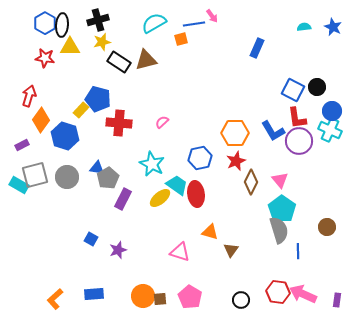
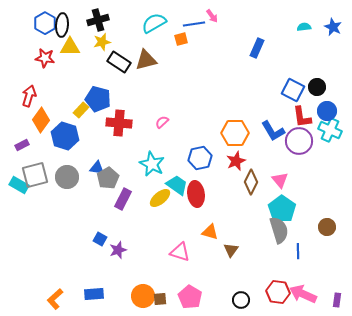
blue circle at (332, 111): moved 5 px left
red L-shape at (297, 118): moved 5 px right, 1 px up
blue square at (91, 239): moved 9 px right
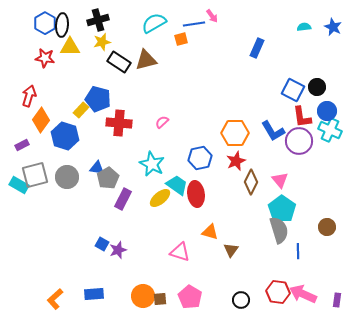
blue square at (100, 239): moved 2 px right, 5 px down
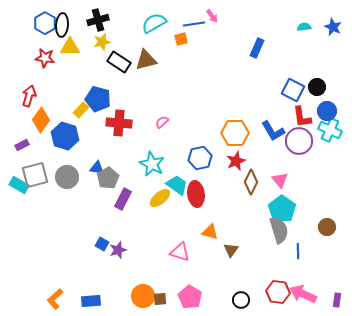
blue rectangle at (94, 294): moved 3 px left, 7 px down
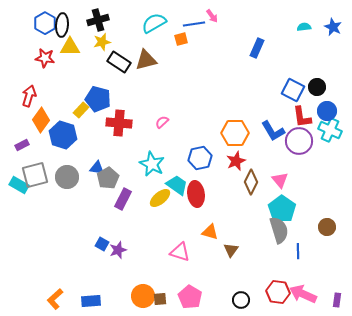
blue hexagon at (65, 136): moved 2 px left, 1 px up
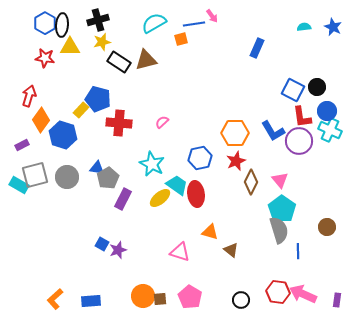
brown triangle at (231, 250): rotated 28 degrees counterclockwise
